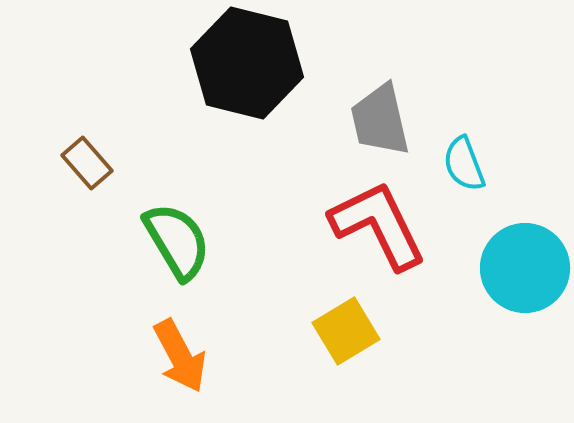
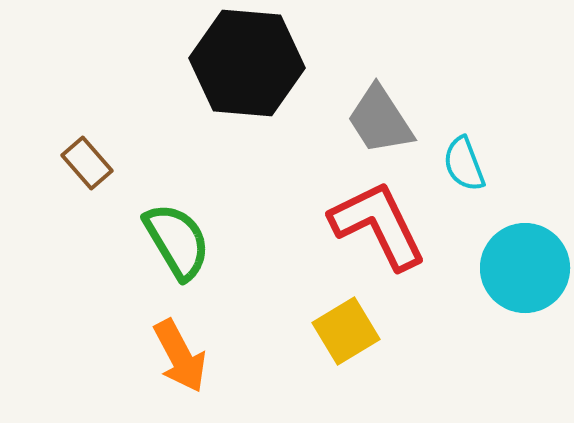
black hexagon: rotated 9 degrees counterclockwise
gray trapezoid: rotated 20 degrees counterclockwise
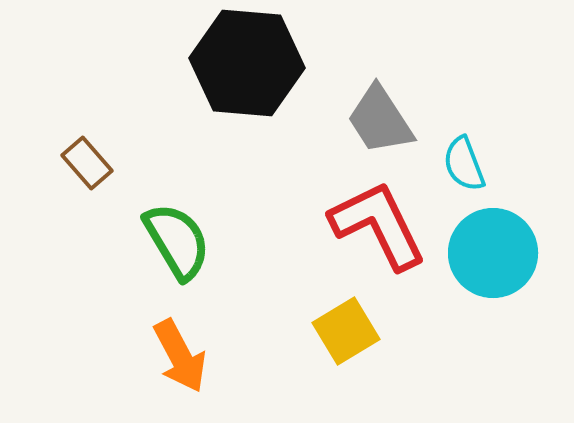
cyan circle: moved 32 px left, 15 px up
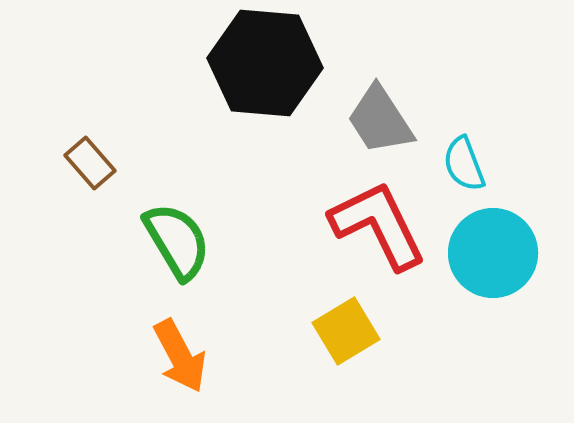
black hexagon: moved 18 px right
brown rectangle: moved 3 px right
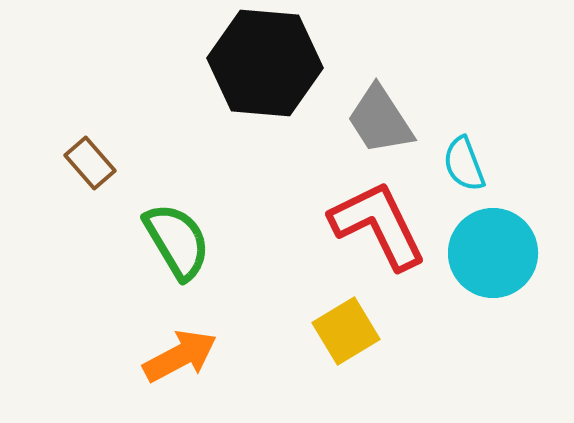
orange arrow: rotated 90 degrees counterclockwise
